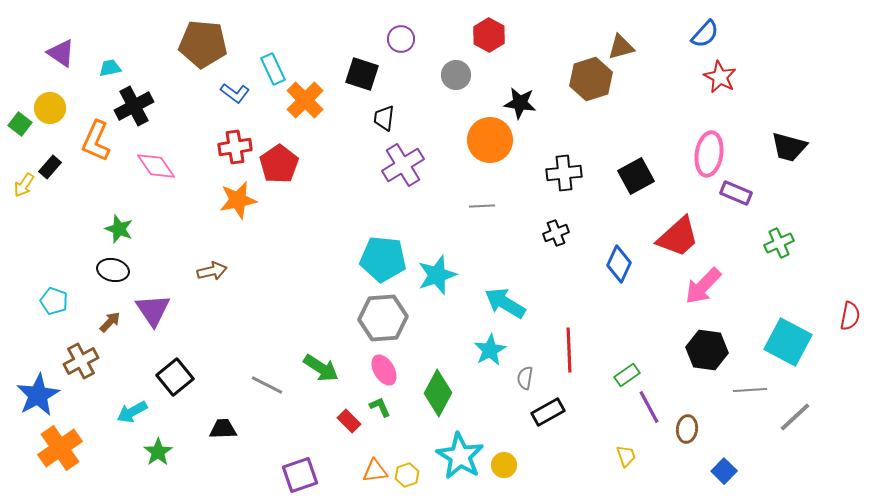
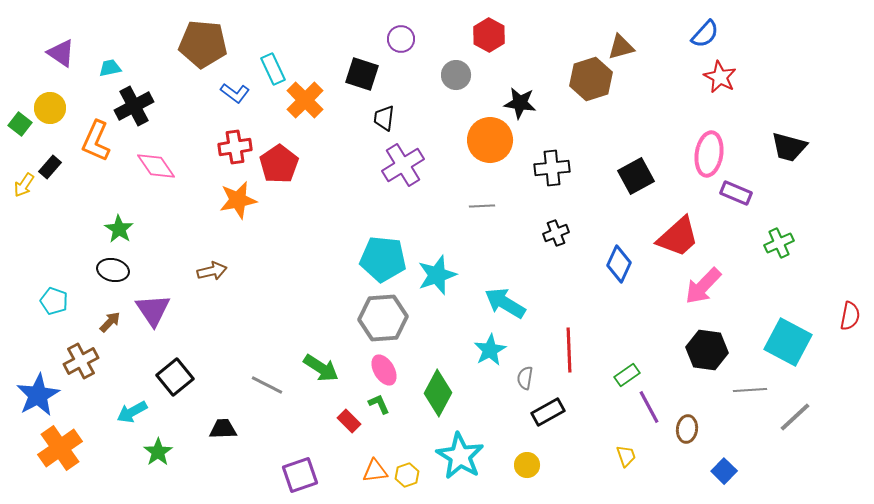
black cross at (564, 173): moved 12 px left, 5 px up
green star at (119, 229): rotated 12 degrees clockwise
green L-shape at (380, 407): moved 1 px left, 3 px up
yellow circle at (504, 465): moved 23 px right
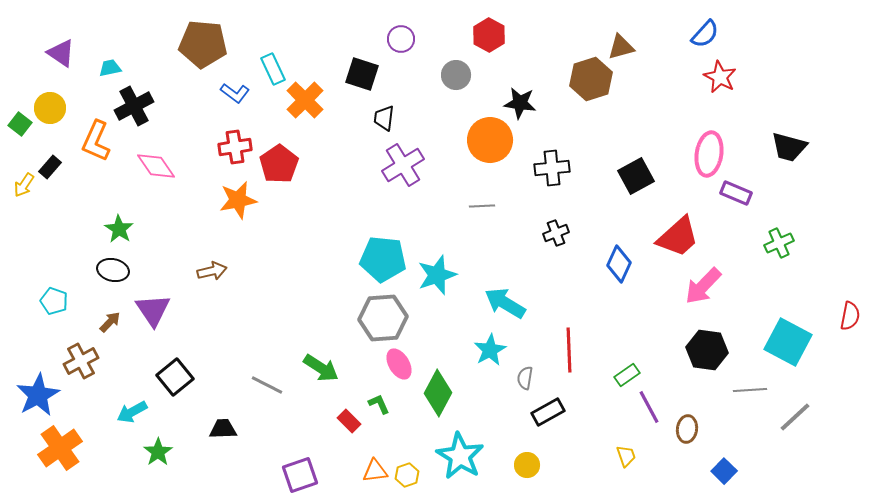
pink ellipse at (384, 370): moved 15 px right, 6 px up
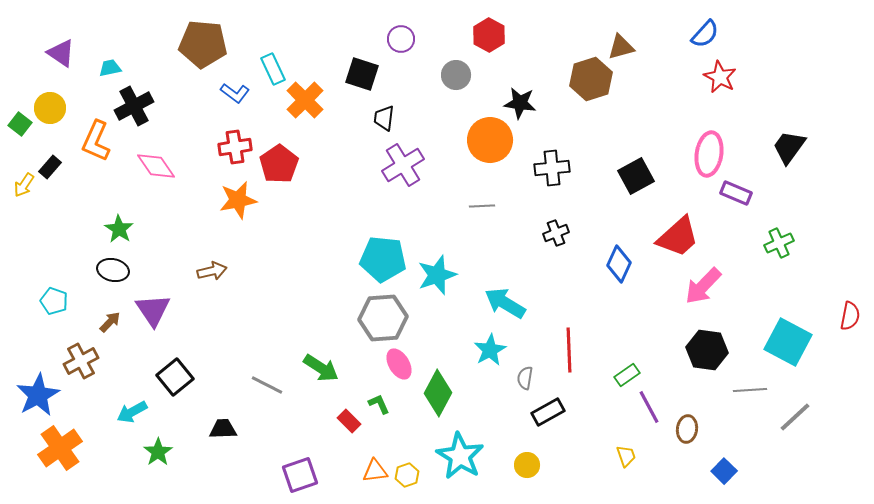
black trapezoid at (789, 147): rotated 111 degrees clockwise
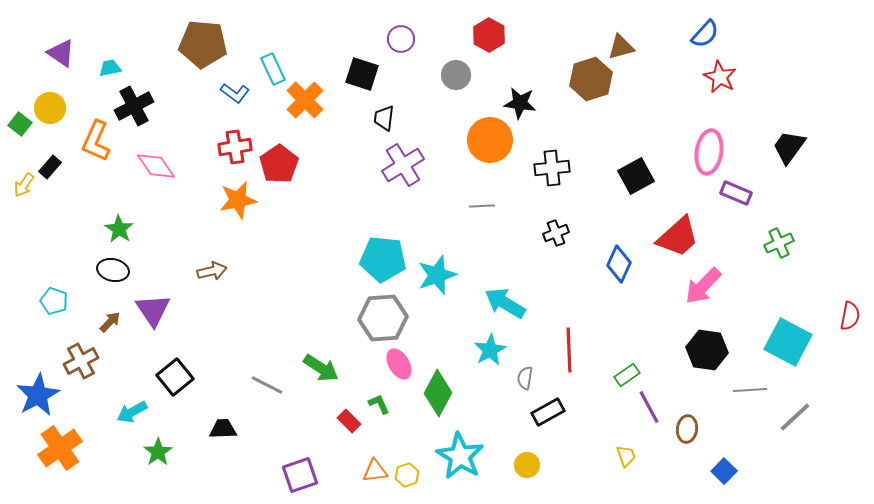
pink ellipse at (709, 154): moved 2 px up
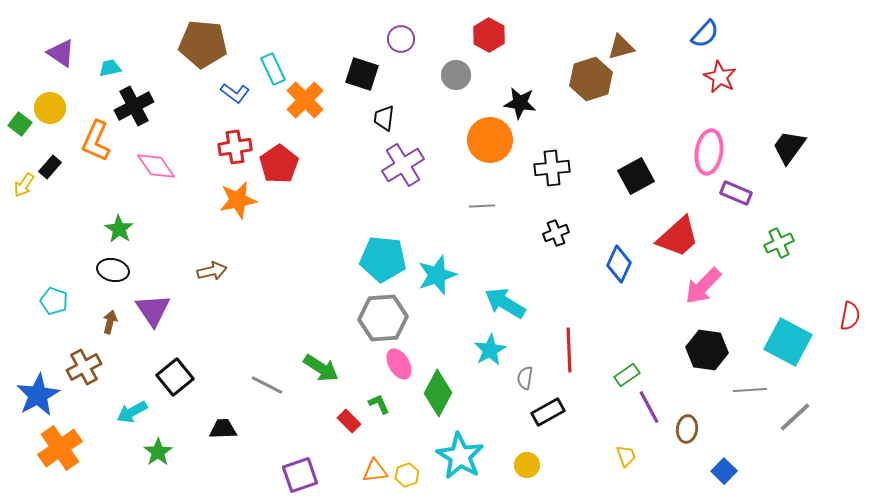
brown arrow at (110, 322): rotated 30 degrees counterclockwise
brown cross at (81, 361): moved 3 px right, 6 px down
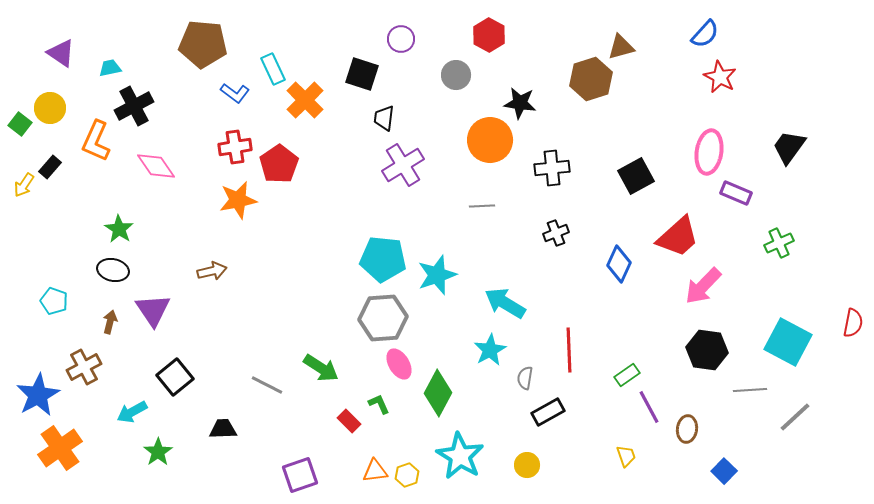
red semicircle at (850, 316): moved 3 px right, 7 px down
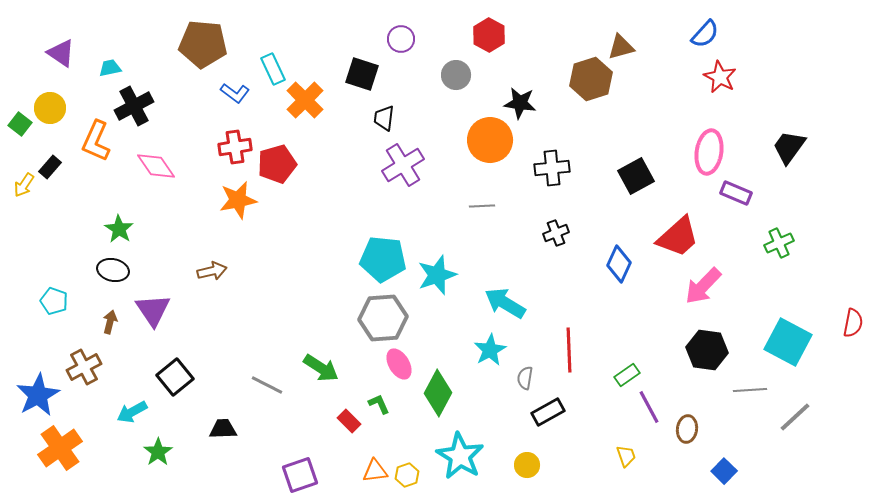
red pentagon at (279, 164): moved 2 px left; rotated 18 degrees clockwise
